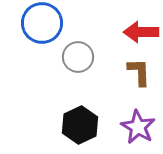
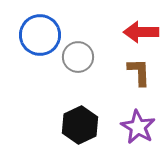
blue circle: moved 2 px left, 12 px down
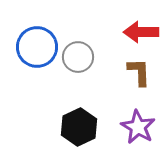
blue circle: moved 3 px left, 12 px down
black hexagon: moved 1 px left, 2 px down
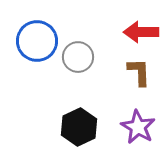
blue circle: moved 6 px up
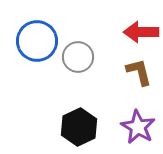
brown L-shape: rotated 12 degrees counterclockwise
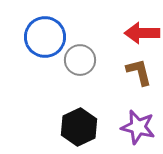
red arrow: moved 1 px right, 1 px down
blue circle: moved 8 px right, 4 px up
gray circle: moved 2 px right, 3 px down
purple star: rotated 16 degrees counterclockwise
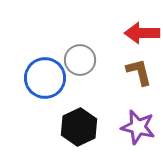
blue circle: moved 41 px down
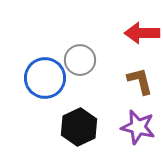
brown L-shape: moved 1 px right, 9 px down
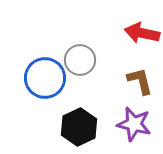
red arrow: rotated 12 degrees clockwise
purple star: moved 4 px left, 3 px up
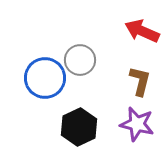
red arrow: moved 2 px up; rotated 12 degrees clockwise
brown L-shape: rotated 28 degrees clockwise
purple star: moved 3 px right
